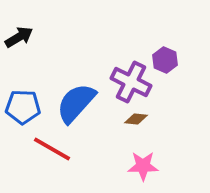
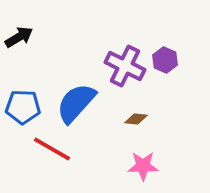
purple cross: moved 6 px left, 16 px up
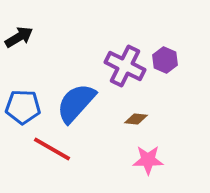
pink star: moved 5 px right, 6 px up
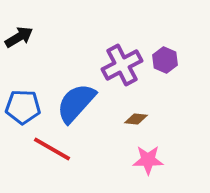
purple cross: moved 3 px left, 1 px up; rotated 36 degrees clockwise
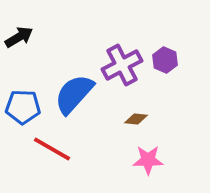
blue semicircle: moved 2 px left, 9 px up
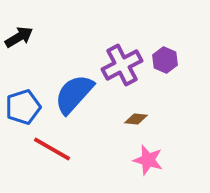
blue pentagon: rotated 20 degrees counterclockwise
pink star: rotated 16 degrees clockwise
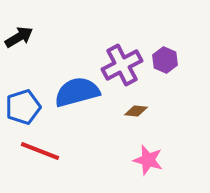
blue semicircle: moved 3 px right, 2 px up; rotated 33 degrees clockwise
brown diamond: moved 8 px up
red line: moved 12 px left, 2 px down; rotated 9 degrees counterclockwise
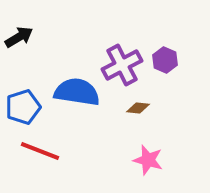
blue semicircle: rotated 24 degrees clockwise
brown diamond: moved 2 px right, 3 px up
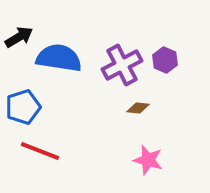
blue semicircle: moved 18 px left, 34 px up
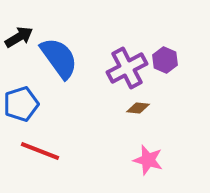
blue semicircle: rotated 45 degrees clockwise
purple cross: moved 5 px right, 3 px down
blue pentagon: moved 2 px left, 3 px up
